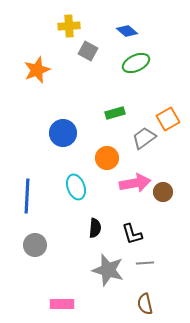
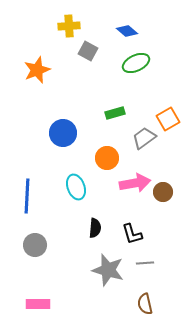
pink rectangle: moved 24 px left
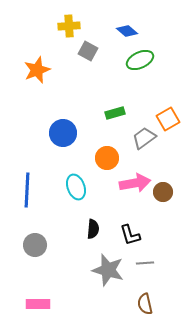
green ellipse: moved 4 px right, 3 px up
blue line: moved 6 px up
black semicircle: moved 2 px left, 1 px down
black L-shape: moved 2 px left, 1 px down
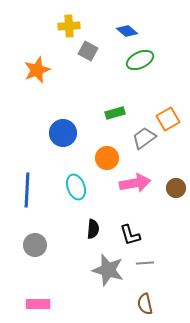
brown circle: moved 13 px right, 4 px up
